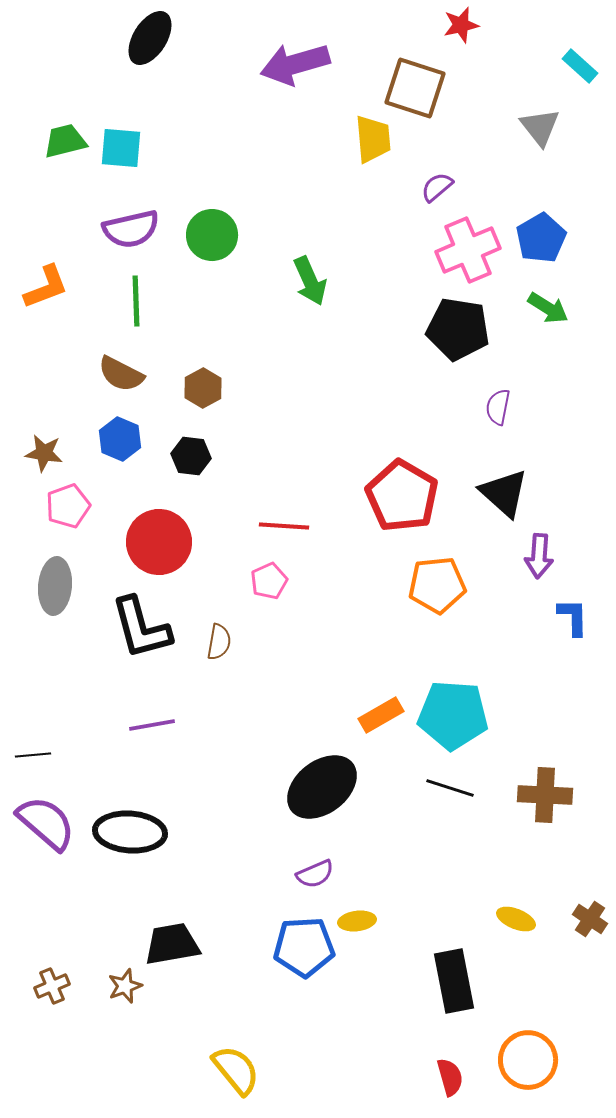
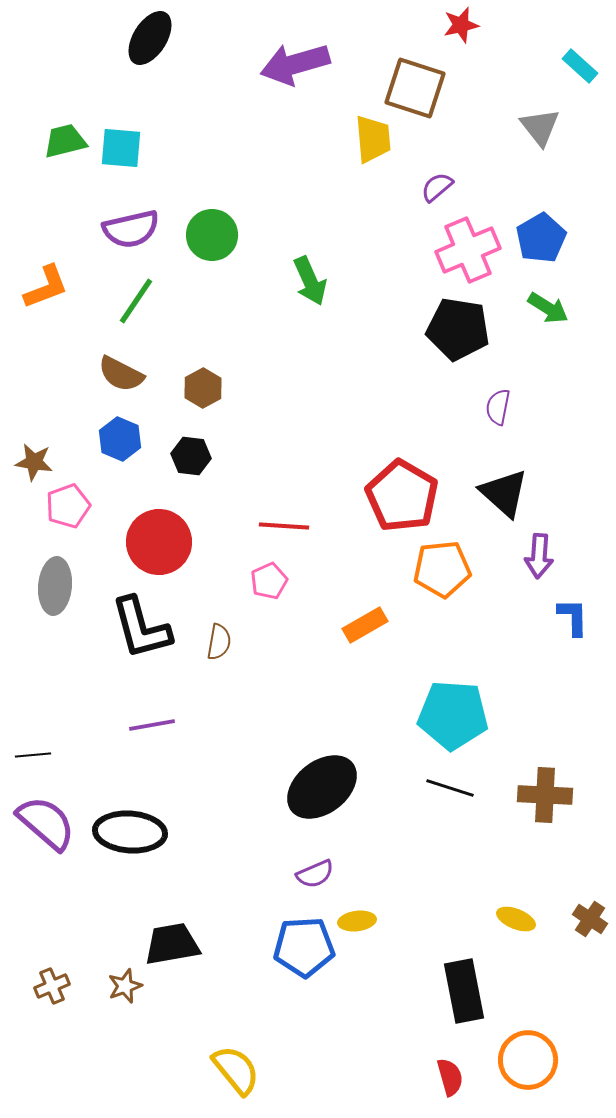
green line at (136, 301): rotated 36 degrees clockwise
brown star at (44, 453): moved 10 px left, 9 px down
orange pentagon at (437, 585): moved 5 px right, 16 px up
orange rectangle at (381, 715): moved 16 px left, 90 px up
black rectangle at (454, 981): moved 10 px right, 10 px down
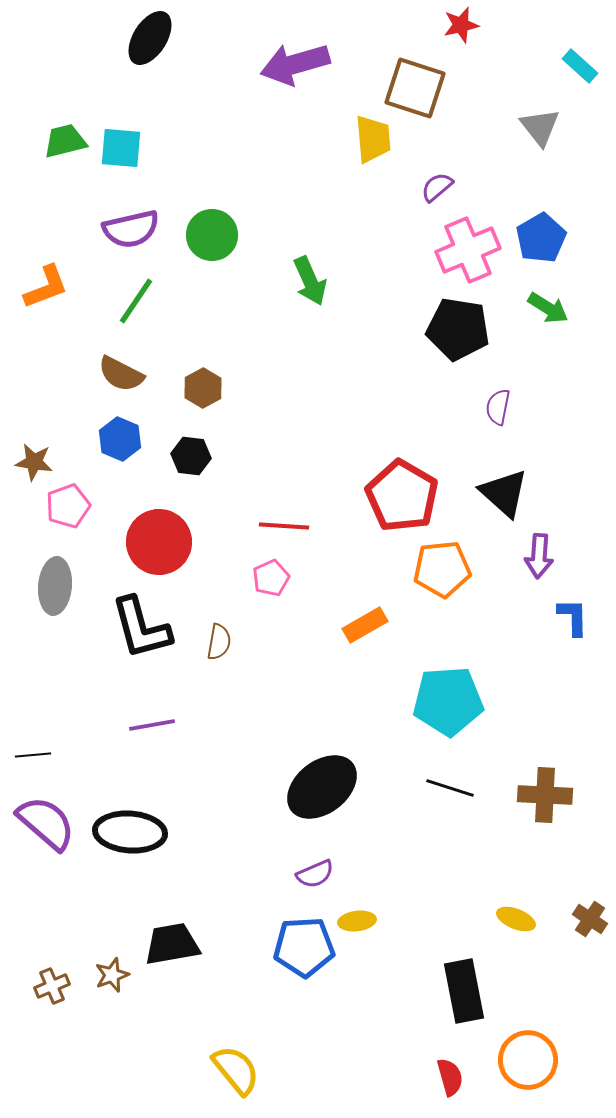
pink pentagon at (269, 581): moved 2 px right, 3 px up
cyan pentagon at (453, 715): moved 5 px left, 14 px up; rotated 8 degrees counterclockwise
brown star at (125, 986): moved 13 px left, 11 px up
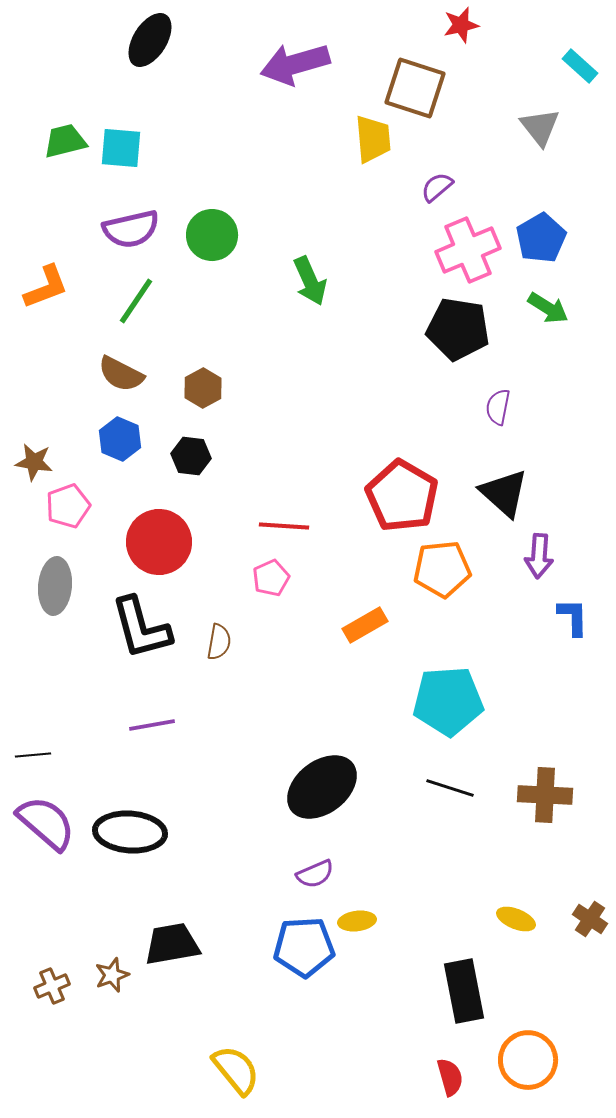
black ellipse at (150, 38): moved 2 px down
